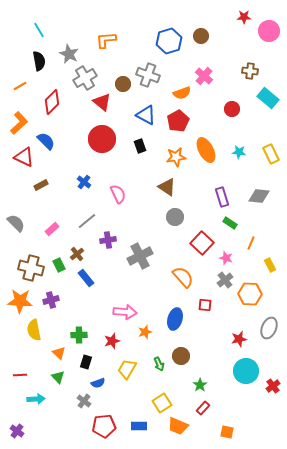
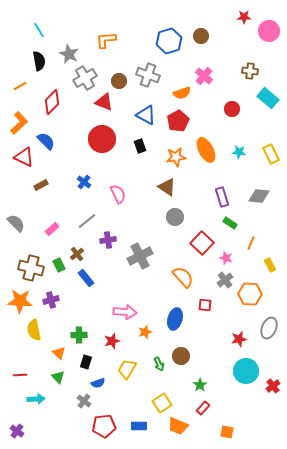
brown circle at (123, 84): moved 4 px left, 3 px up
red triangle at (102, 102): moved 2 px right; rotated 18 degrees counterclockwise
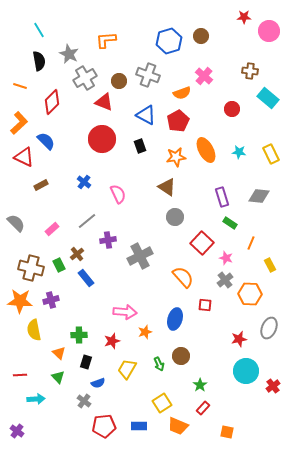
orange line at (20, 86): rotated 48 degrees clockwise
